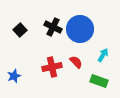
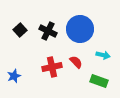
black cross: moved 5 px left, 4 px down
cyan arrow: rotated 72 degrees clockwise
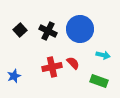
red semicircle: moved 3 px left, 1 px down
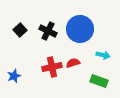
red semicircle: rotated 64 degrees counterclockwise
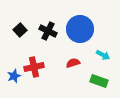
cyan arrow: rotated 16 degrees clockwise
red cross: moved 18 px left
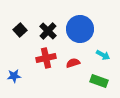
black cross: rotated 18 degrees clockwise
red cross: moved 12 px right, 9 px up
blue star: rotated 16 degrees clockwise
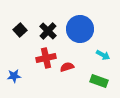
red semicircle: moved 6 px left, 4 px down
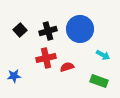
black cross: rotated 30 degrees clockwise
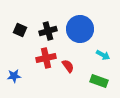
black square: rotated 24 degrees counterclockwise
red semicircle: moved 1 px right, 1 px up; rotated 72 degrees clockwise
